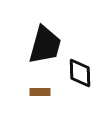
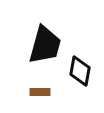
black diamond: moved 2 px up; rotated 12 degrees clockwise
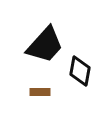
black trapezoid: rotated 27 degrees clockwise
